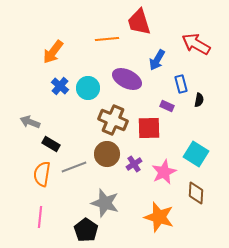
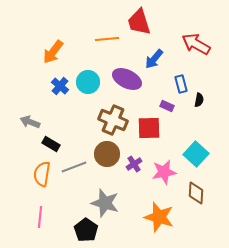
blue arrow: moved 3 px left, 1 px up; rotated 10 degrees clockwise
cyan circle: moved 6 px up
cyan square: rotated 10 degrees clockwise
pink star: rotated 15 degrees clockwise
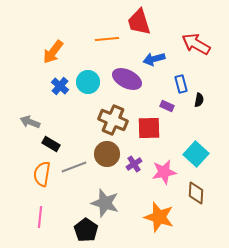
blue arrow: rotated 35 degrees clockwise
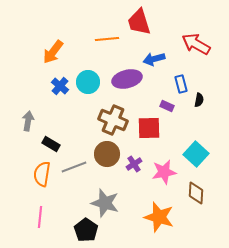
purple ellipse: rotated 40 degrees counterclockwise
gray arrow: moved 2 px left, 1 px up; rotated 78 degrees clockwise
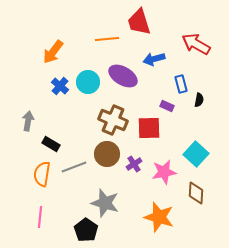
purple ellipse: moved 4 px left, 3 px up; rotated 44 degrees clockwise
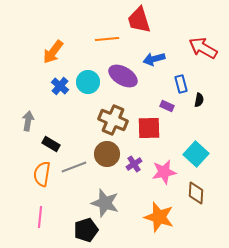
red trapezoid: moved 2 px up
red arrow: moved 7 px right, 4 px down
black pentagon: rotated 20 degrees clockwise
